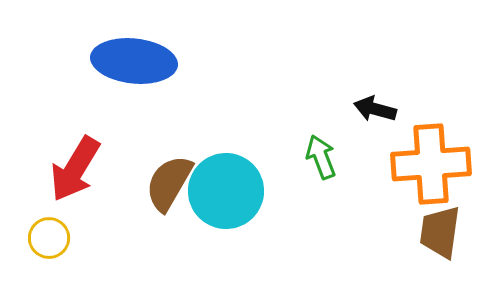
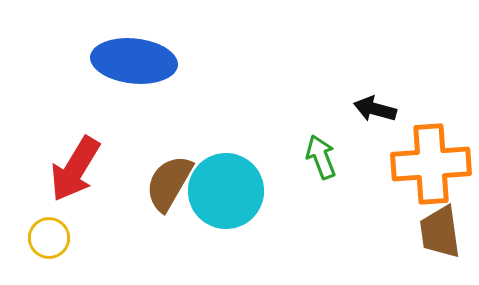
brown trapezoid: rotated 16 degrees counterclockwise
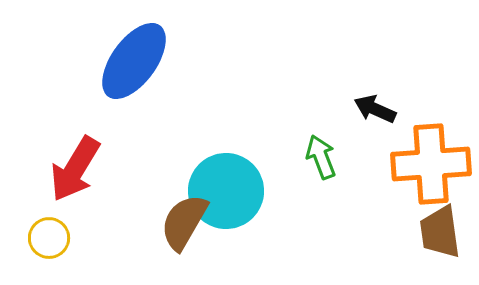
blue ellipse: rotated 60 degrees counterclockwise
black arrow: rotated 9 degrees clockwise
brown semicircle: moved 15 px right, 39 px down
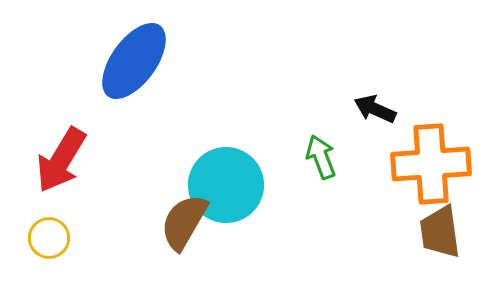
red arrow: moved 14 px left, 9 px up
cyan circle: moved 6 px up
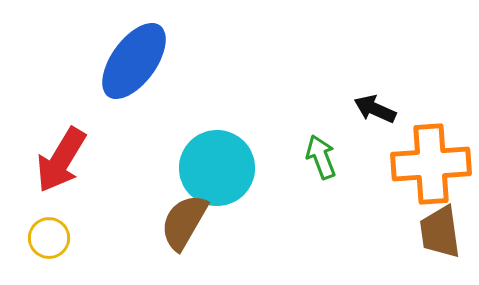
cyan circle: moved 9 px left, 17 px up
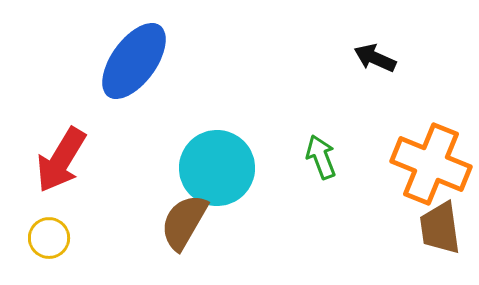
black arrow: moved 51 px up
orange cross: rotated 26 degrees clockwise
brown trapezoid: moved 4 px up
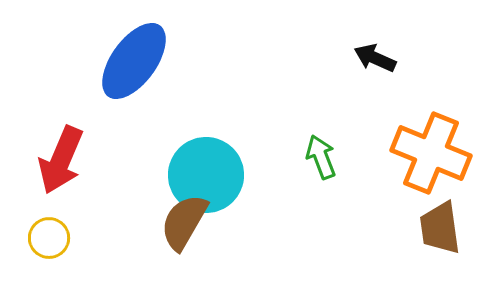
red arrow: rotated 8 degrees counterclockwise
orange cross: moved 11 px up
cyan circle: moved 11 px left, 7 px down
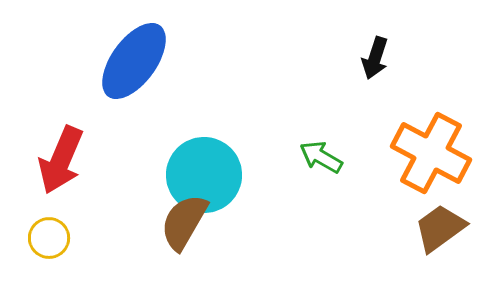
black arrow: rotated 96 degrees counterclockwise
orange cross: rotated 6 degrees clockwise
green arrow: rotated 39 degrees counterclockwise
cyan circle: moved 2 px left
brown trapezoid: rotated 62 degrees clockwise
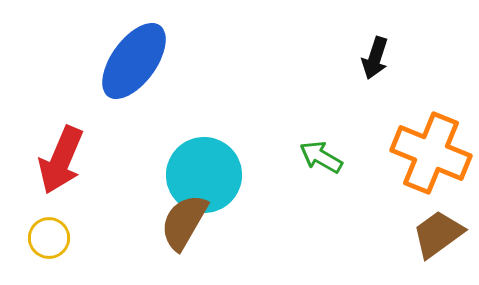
orange cross: rotated 6 degrees counterclockwise
brown trapezoid: moved 2 px left, 6 px down
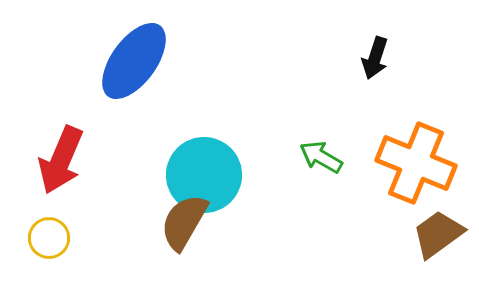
orange cross: moved 15 px left, 10 px down
